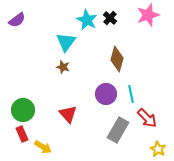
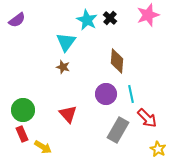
brown diamond: moved 2 px down; rotated 10 degrees counterclockwise
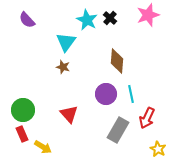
purple semicircle: moved 10 px right; rotated 84 degrees clockwise
red triangle: moved 1 px right
red arrow: rotated 70 degrees clockwise
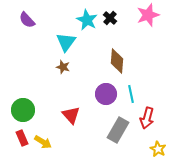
red triangle: moved 2 px right, 1 px down
red arrow: rotated 10 degrees counterclockwise
red rectangle: moved 4 px down
yellow arrow: moved 5 px up
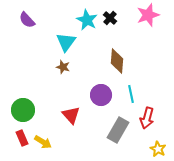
purple circle: moved 5 px left, 1 px down
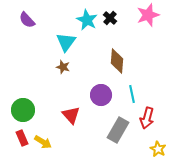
cyan line: moved 1 px right
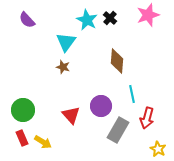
purple circle: moved 11 px down
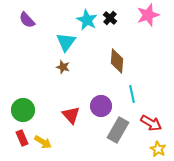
red arrow: moved 4 px right, 5 px down; rotated 75 degrees counterclockwise
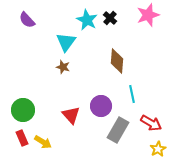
yellow star: rotated 14 degrees clockwise
